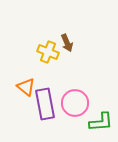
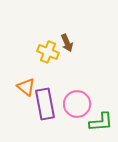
pink circle: moved 2 px right, 1 px down
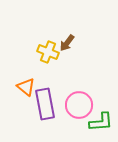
brown arrow: rotated 60 degrees clockwise
pink circle: moved 2 px right, 1 px down
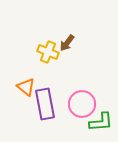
pink circle: moved 3 px right, 1 px up
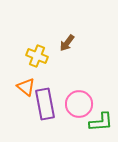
yellow cross: moved 11 px left, 4 px down
pink circle: moved 3 px left
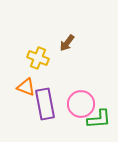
yellow cross: moved 1 px right, 2 px down
orange triangle: rotated 18 degrees counterclockwise
pink circle: moved 2 px right
green L-shape: moved 2 px left, 3 px up
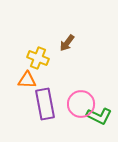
orange triangle: moved 1 px right, 7 px up; rotated 18 degrees counterclockwise
green L-shape: moved 3 px up; rotated 30 degrees clockwise
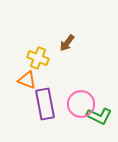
orange triangle: rotated 18 degrees clockwise
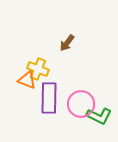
yellow cross: moved 11 px down
purple rectangle: moved 4 px right, 6 px up; rotated 12 degrees clockwise
